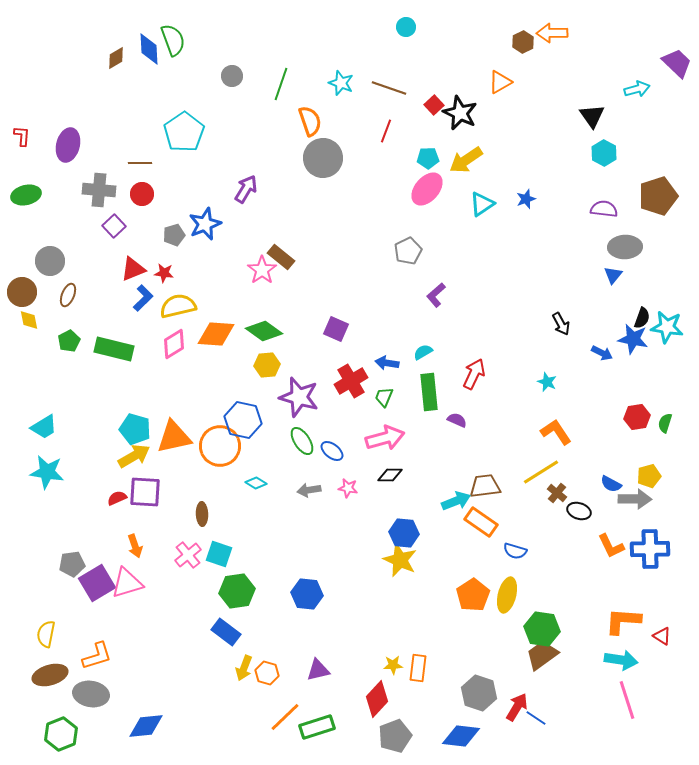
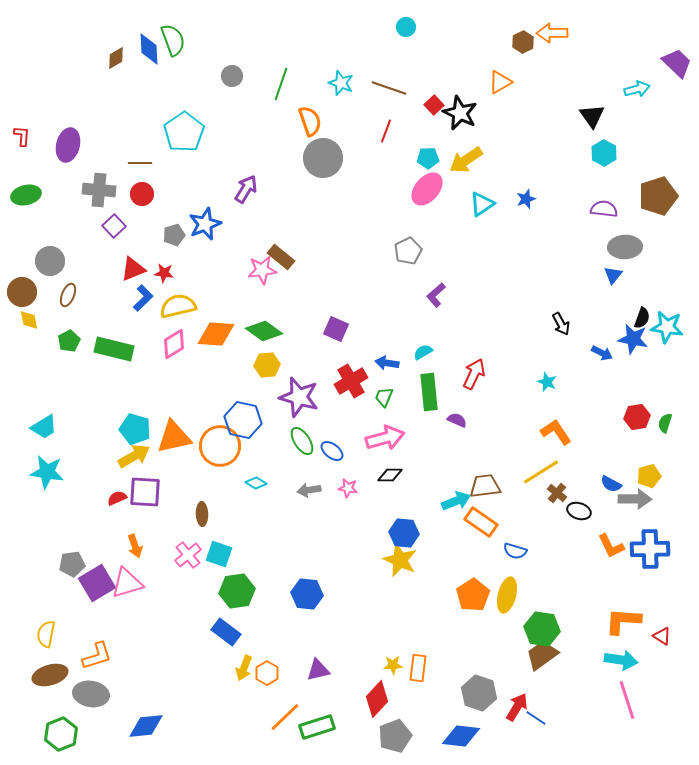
pink star at (262, 270): rotated 28 degrees clockwise
orange hexagon at (267, 673): rotated 15 degrees clockwise
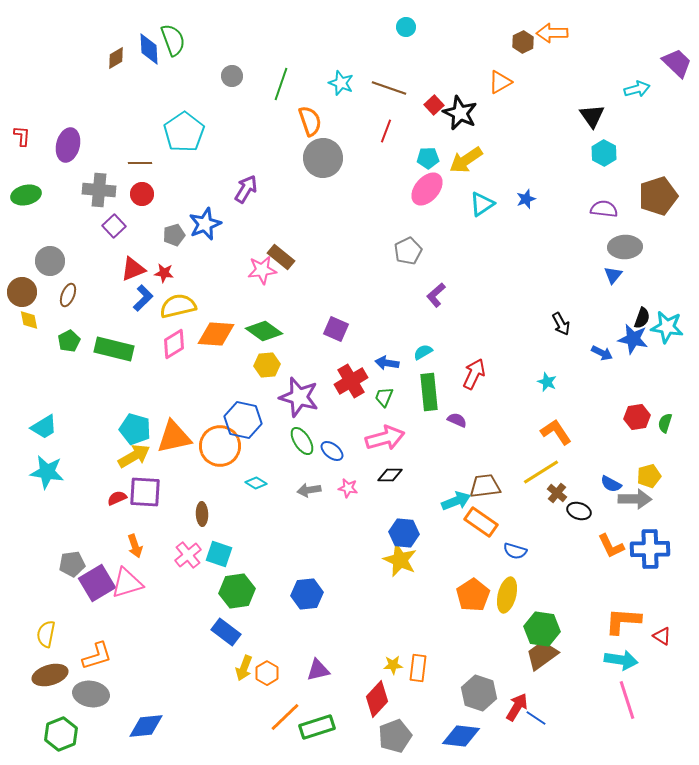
blue hexagon at (307, 594): rotated 12 degrees counterclockwise
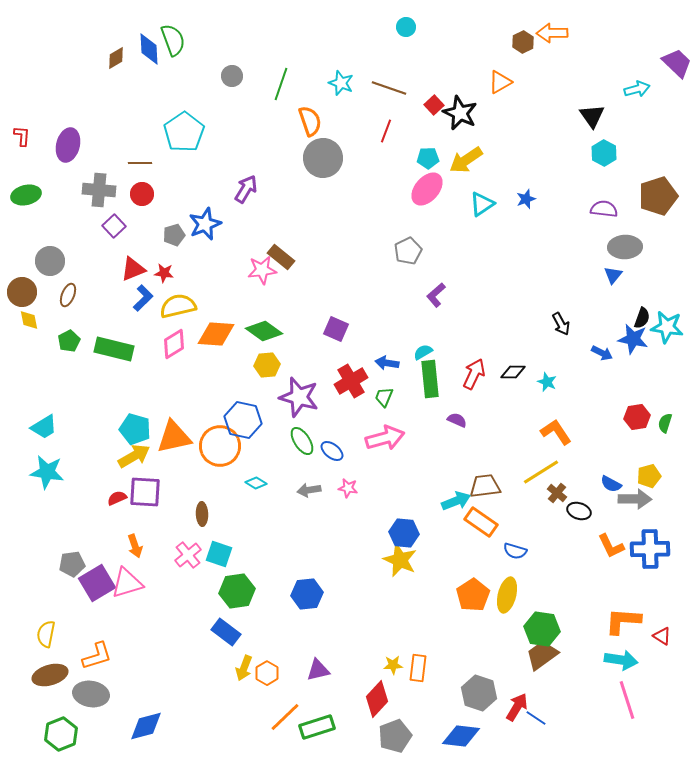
green rectangle at (429, 392): moved 1 px right, 13 px up
black diamond at (390, 475): moved 123 px right, 103 px up
blue diamond at (146, 726): rotated 9 degrees counterclockwise
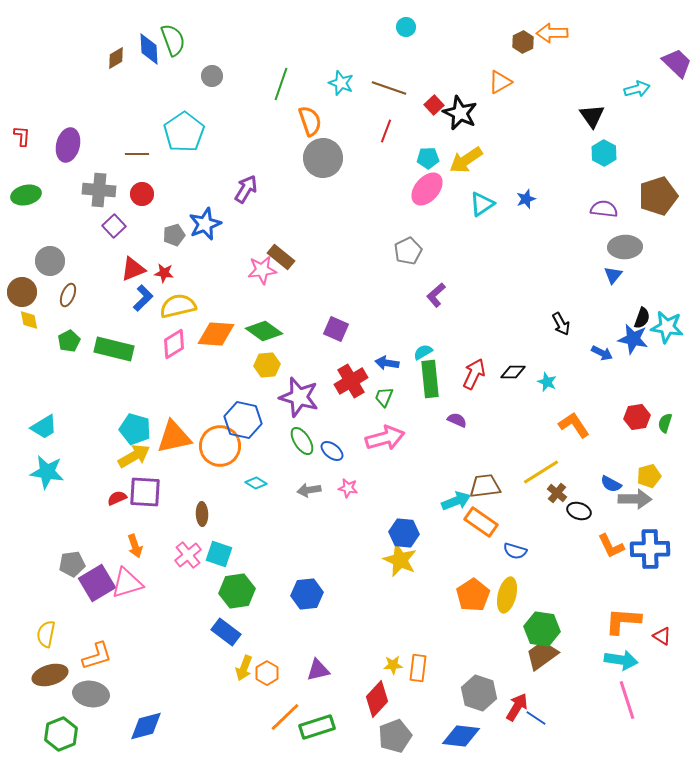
gray circle at (232, 76): moved 20 px left
brown line at (140, 163): moved 3 px left, 9 px up
orange L-shape at (556, 432): moved 18 px right, 7 px up
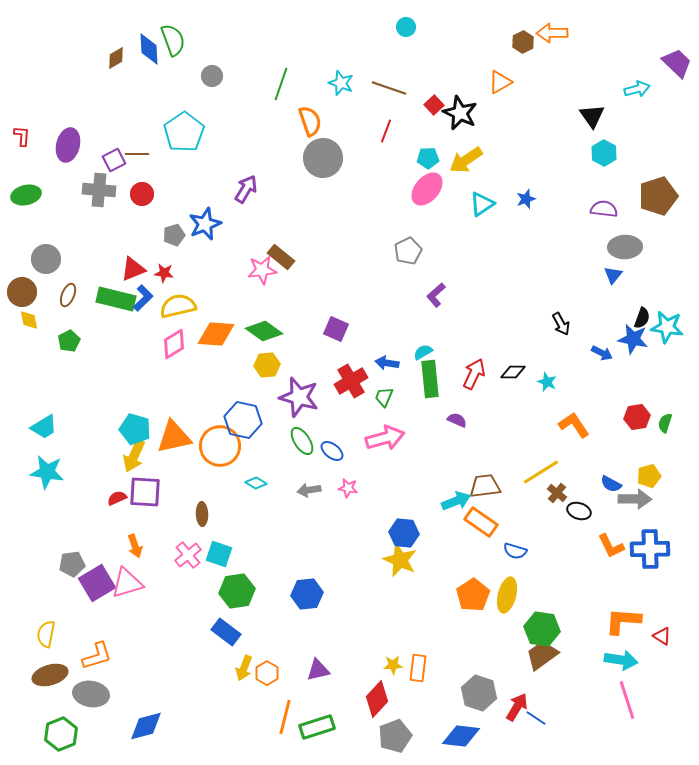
purple square at (114, 226): moved 66 px up; rotated 15 degrees clockwise
gray circle at (50, 261): moved 4 px left, 2 px up
green rectangle at (114, 349): moved 2 px right, 50 px up
yellow arrow at (134, 456): rotated 144 degrees clockwise
orange line at (285, 717): rotated 32 degrees counterclockwise
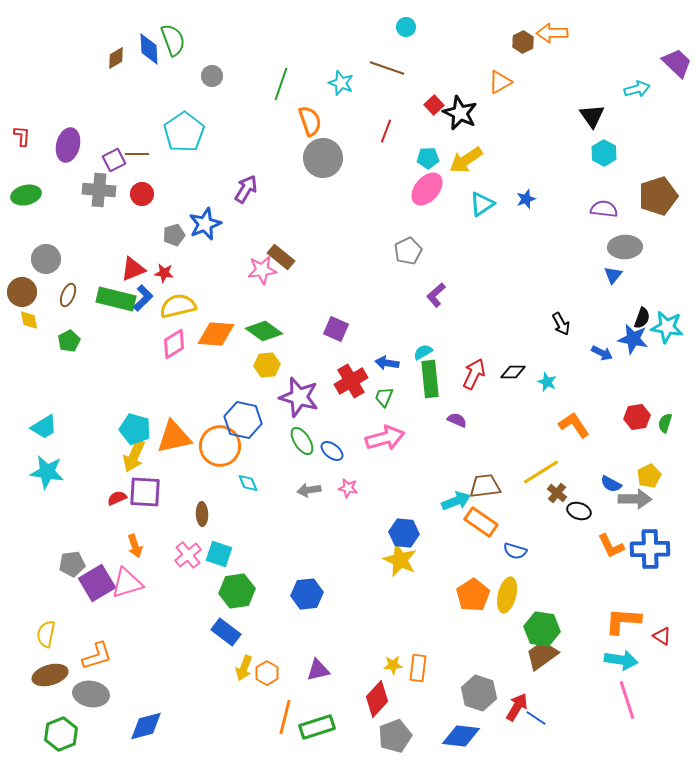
brown line at (389, 88): moved 2 px left, 20 px up
yellow pentagon at (649, 476): rotated 10 degrees counterclockwise
cyan diamond at (256, 483): moved 8 px left; rotated 35 degrees clockwise
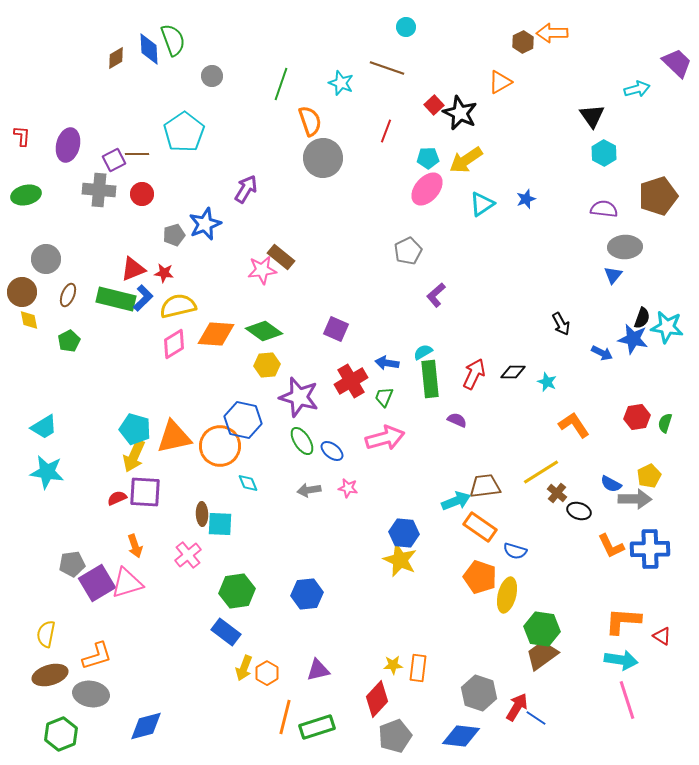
orange rectangle at (481, 522): moved 1 px left, 5 px down
cyan square at (219, 554): moved 1 px right, 30 px up; rotated 16 degrees counterclockwise
orange pentagon at (473, 595): moved 7 px right, 18 px up; rotated 20 degrees counterclockwise
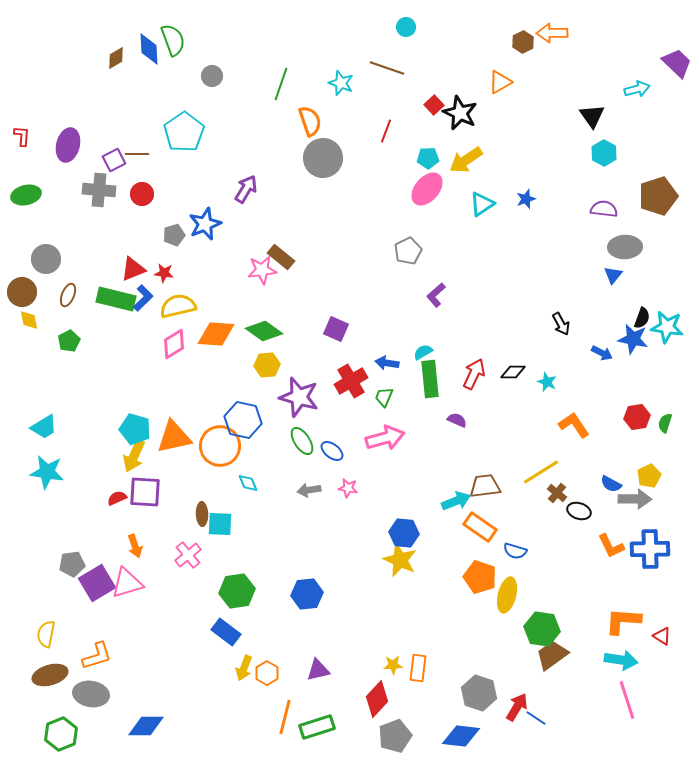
brown trapezoid at (542, 655): moved 10 px right
blue diamond at (146, 726): rotated 15 degrees clockwise
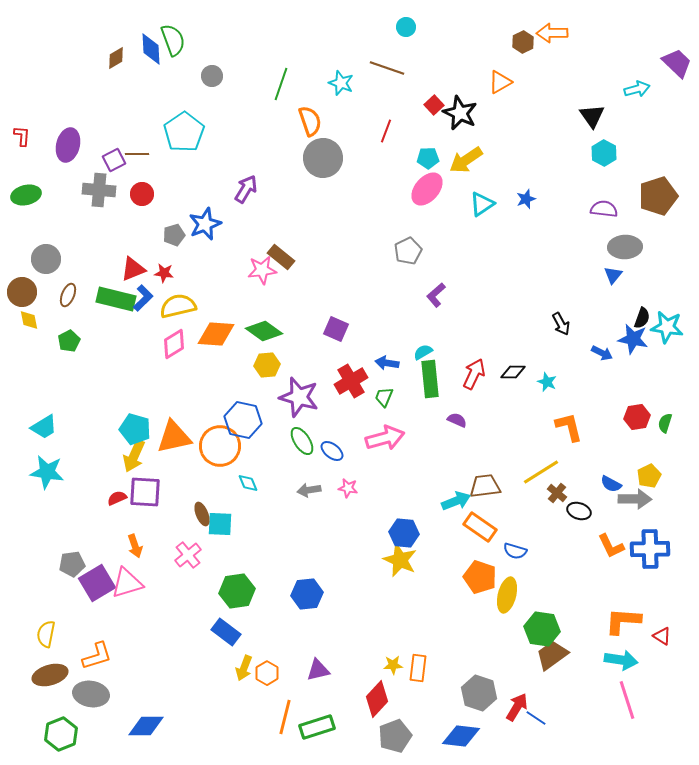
blue diamond at (149, 49): moved 2 px right
orange L-shape at (574, 425): moved 5 px left, 2 px down; rotated 20 degrees clockwise
brown ellipse at (202, 514): rotated 20 degrees counterclockwise
